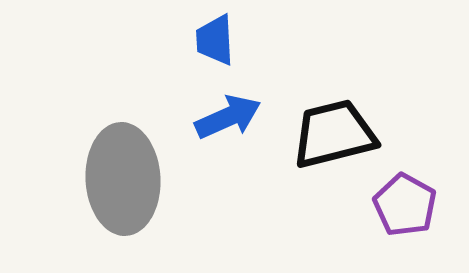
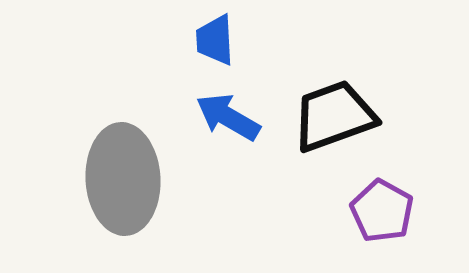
blue arrow: rotated 126 degrees counterclockwise
black trapezoid: moved 18 px up; rotated 6 degrees counterclockwise
purple pentagon: moved 23 px left, 6 px down
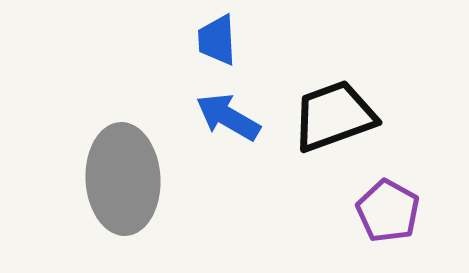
blue trapezoid: moved 2 px right
purple pentagon: moved 6 px right
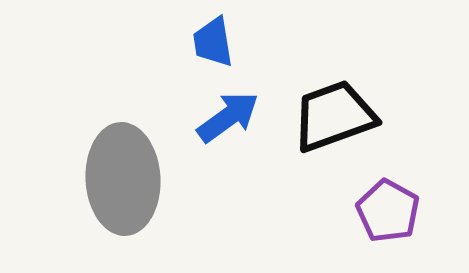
blue trapezoid: moved 4 px left, 2 px down; rotated 6 degrees counterclockwise
blue arrow: rotated 114 degrees clockwise
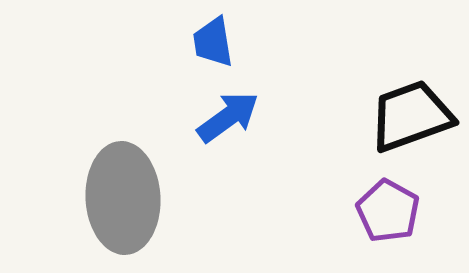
black trapezoid: moved 77 px right
gray ellipse: moved 19 px down
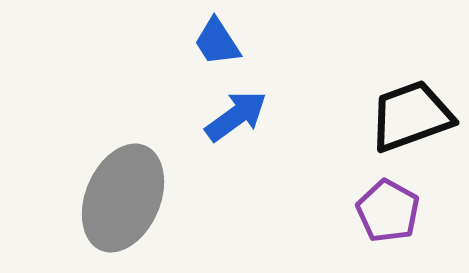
blue trapezoid: moved 4 px right; rotated 24 degrees counterclockwise
blue arrow: moved 8 px right, 1 px up
gray ellipse: rotated 26 degrees clockwise
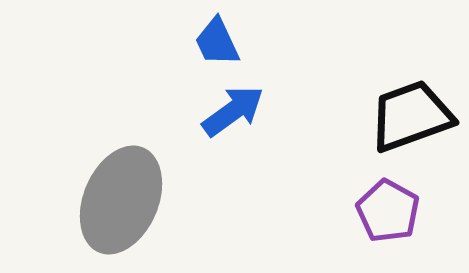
blue trapezoid: rotated 8 degrees clockwise
blue arrow: moved 3 px left, 5 px up
gray ellipse: moved 2 px left, 2 px down
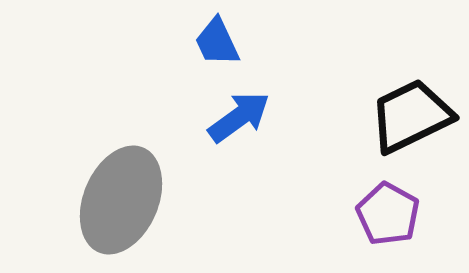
blue arrow: moved 6 px right, 6 px down
black trapezoid: rotated 6 degrees counterclockwise
purple pentagon: moved 3 px down
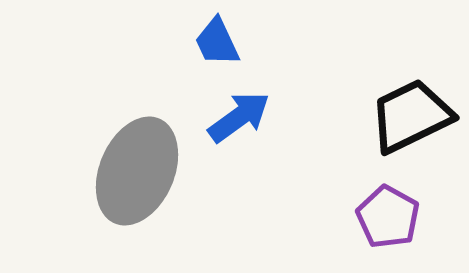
gray ellipse: moved 16 px right, 29 px up
purple pentagon: moved 3 px down
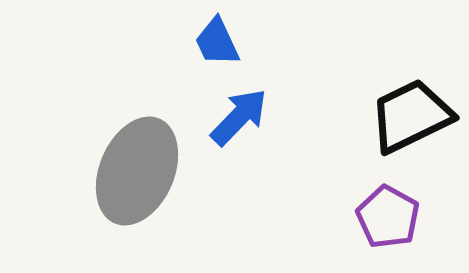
blue arrow: rotated 10 degrees counterclockwise
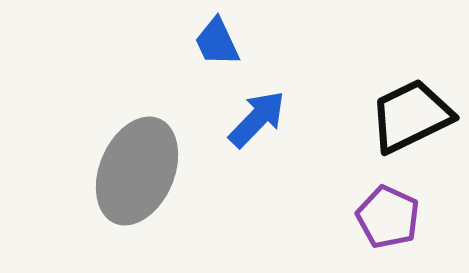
blue arrow: moved 18 px right, 2 px down
purple pentagon: rotated 4 degrees counterclockwise
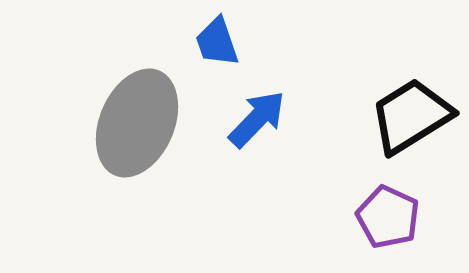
blue trapezoid: rotated 6 degrees clockwise
black trapezoid: rotated 6 degrees counterclockwise
gray ellipse: moved 48 px up
